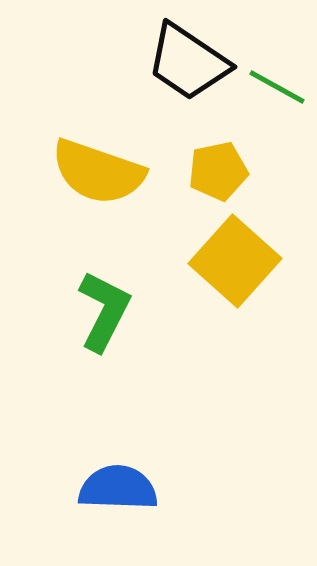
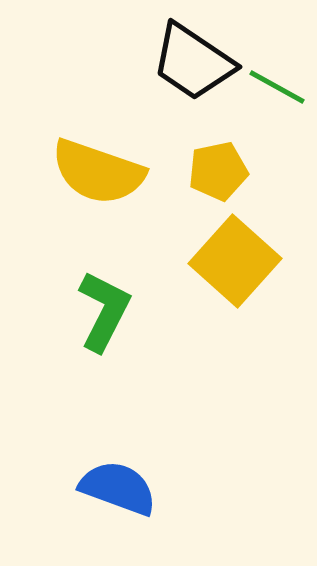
black trapezoid: moved 5 px right
blue semicircle: rotated 18 degrees clockwise
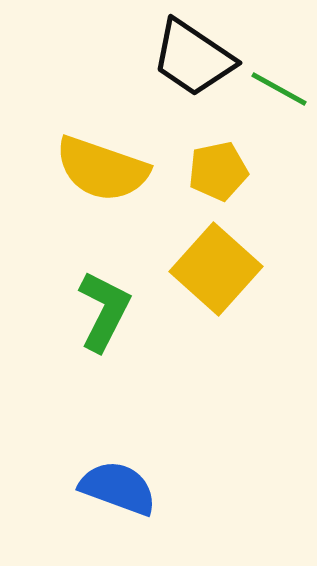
black trapezoid: moved 4 px up
green line: moved 2 px right, 2 px down
yellow semicircle: moved 4 px right, 3 px up
yellow square: moved 19 px left, 8 px down
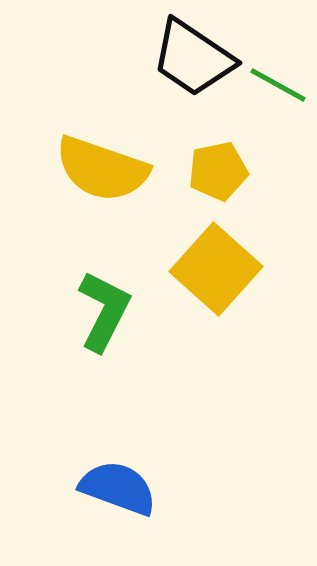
green line: moved 1 px left, 4 px up
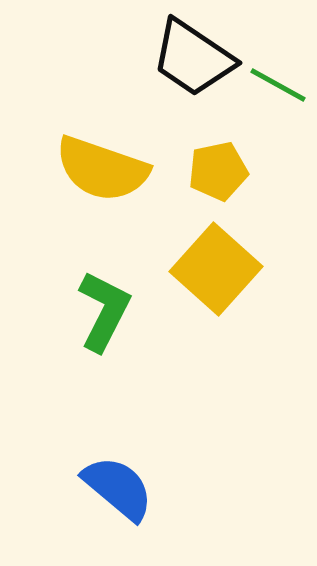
blue semicircle: rotated 20 degrees clockwise
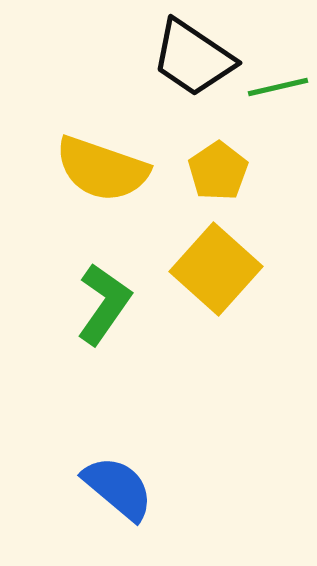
green line: moved 2 px down; rotated 42 degrees counterclockwise
yellow pentagon: rotated 22 degrees counterclockwise
green L-shape: moved 7 px up; rotated 8 degrees clockwise
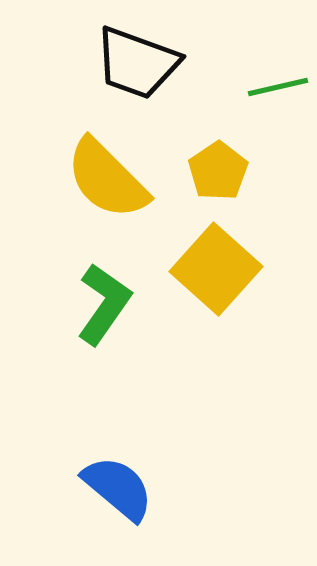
black trapezoid: moved 56 px left, 5 px down; rotated 14 degrees counterclockwise
yellow semicircle: moved 5 px right, 10 px down; rotated 26 degrees clockwise
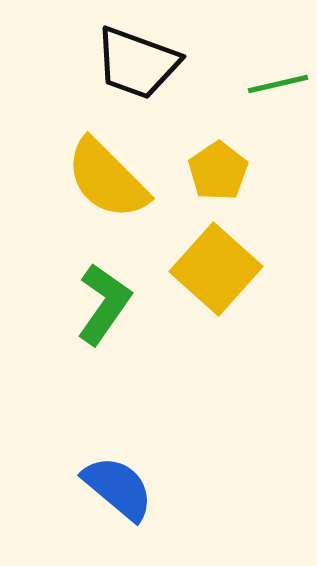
green line: moved 3 px up
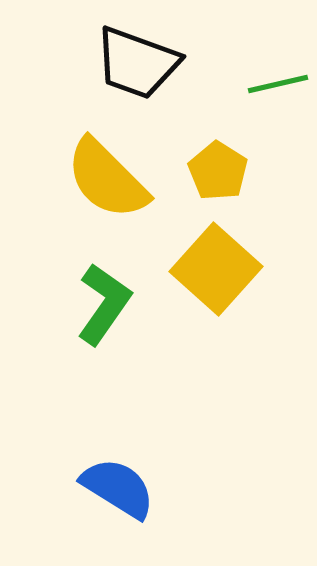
yellow pentagon: rotated 6 degrees counterclockwise
blue semicircle: rotated 8 degrees counterclockwise
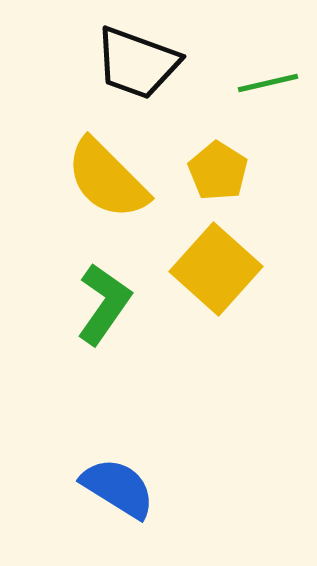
green line: moved 10 px left, 1 px up
